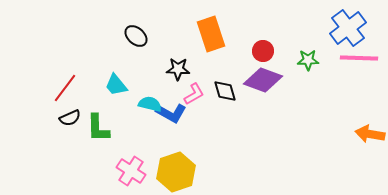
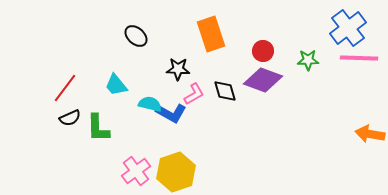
pink cross: moved 5 px right; rotated 20 degrees clockwise
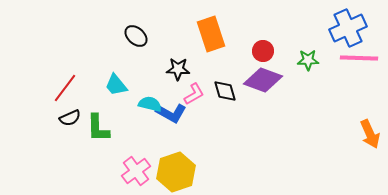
blue cross: rotated 12 degrees clockwise
orange arrow: rotated 124 degrees counterclockwise
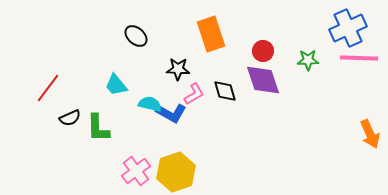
purple diamond: rotated 51 degrees clockwise
red line: moved 17 px left
